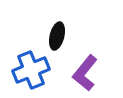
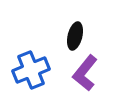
black ellipse: moved 18 px right
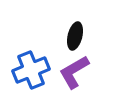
purple L-shape: moved 11 px left, 1 px up; rotated 21 degrees clockwise
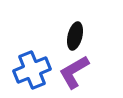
blue cross: moved 1 px right
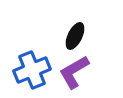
black ellipse: rotated 12 degrees clockwise
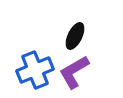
blue cross: moved 3 px right
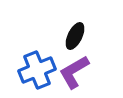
blue cross: moved 2 px right
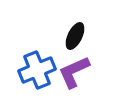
purple L-shape: rotated 6 degrees clockwise
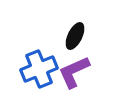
blue cross: moved 2 px right, 1 px up
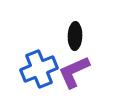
black ellipse: rotated 24 degrees counterclockwise
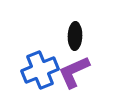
blue cross: moved 1 px right, 1 px down
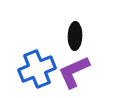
blue cross: moved 3 px left, 1 px up
